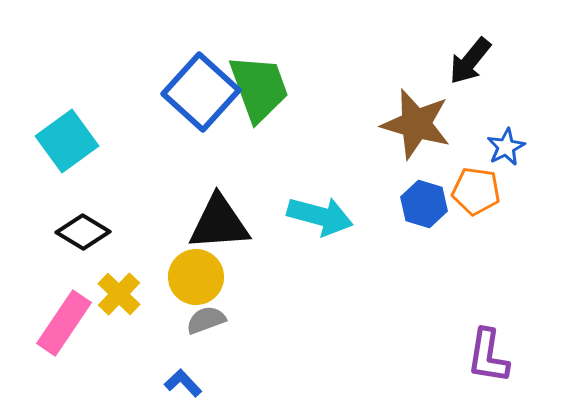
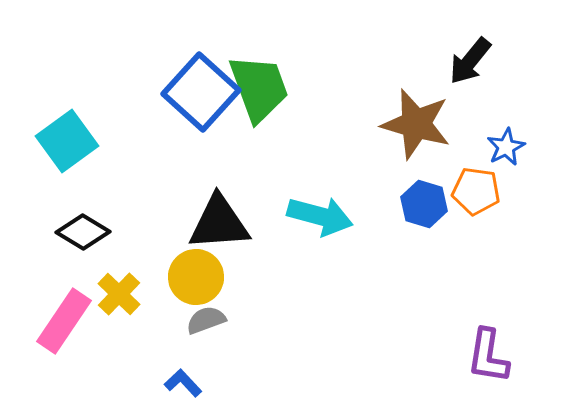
pink rectangle: moved 2 px up
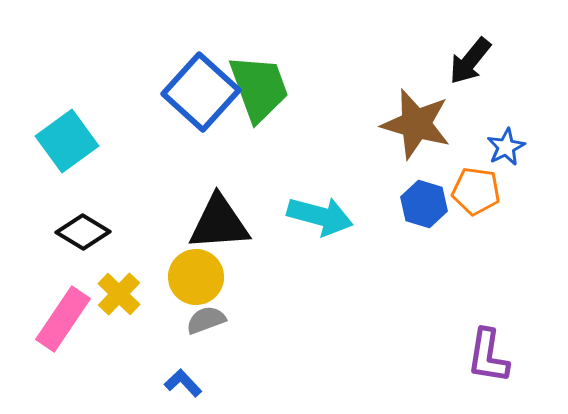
pink rectangle: moved 1 px left, 2 px up
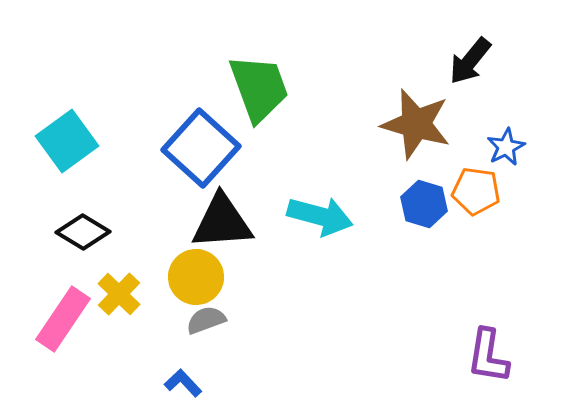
blue square: moved 56 px down
black triangle: moved 3 px right, 1 px up
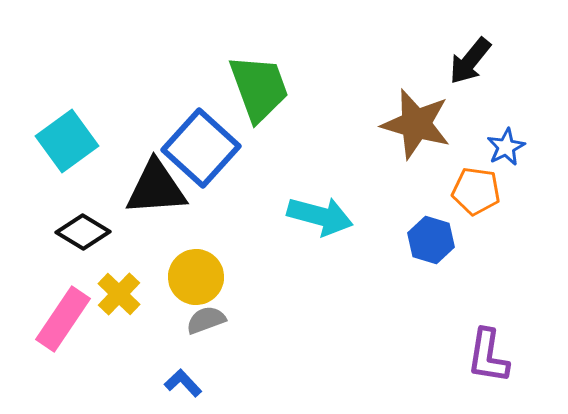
blue hexagon: moved 7 px right, 36 px down
black triangle: moved 66 px left, 34 px up
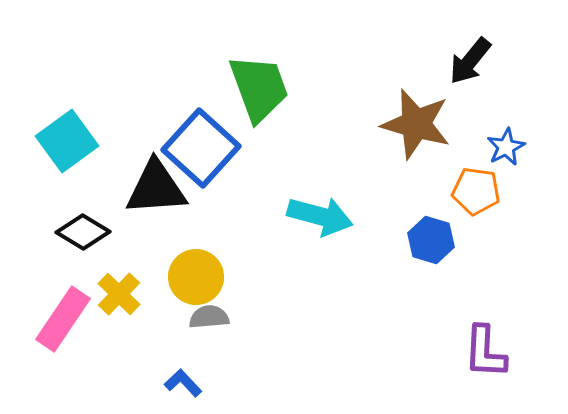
gray semicircle: moved 3 px right, 3 px up; rotated 15 degrees clockwise
purple L-shape: moved 3 px left, 4 px up; rotated 6 degrees counterclockwise
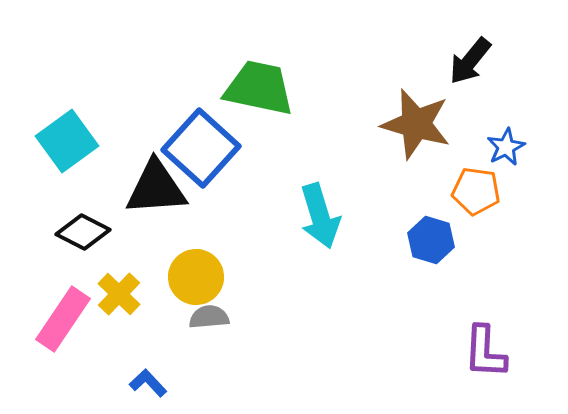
green trapezoid: rotated 58 degrees counterclockwise
cyan arrow: rotated 58 degrees clockwise
black diamond: rotated 4 degrees counterclockwise
blue L-shape: moved 35 px left
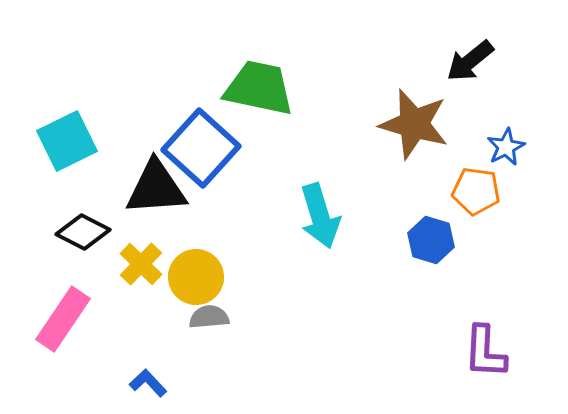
black arrow: rotated 12 degrees clockwise
brown star: moved 2 px left
cyan square: rotated 10 degrees clockwise
yellow cross: moved 22 px right, 30 px up
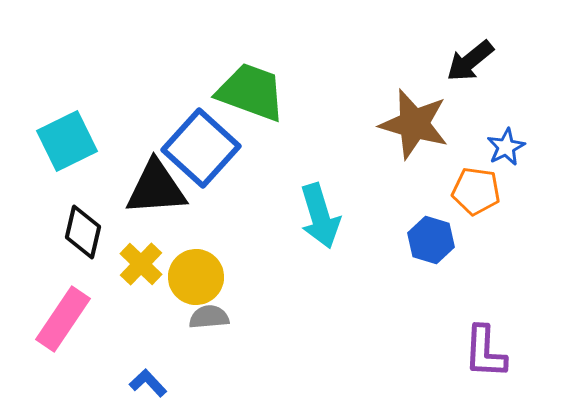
green trapezoid: moved 8 px left, 4 px down; rotated 8 degrees clockwise
black diamond: rotated 76 degrees clockwise
